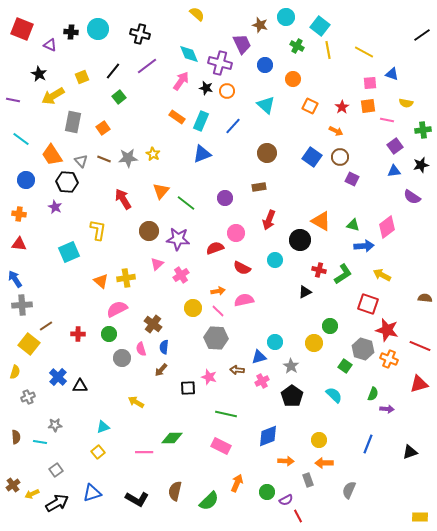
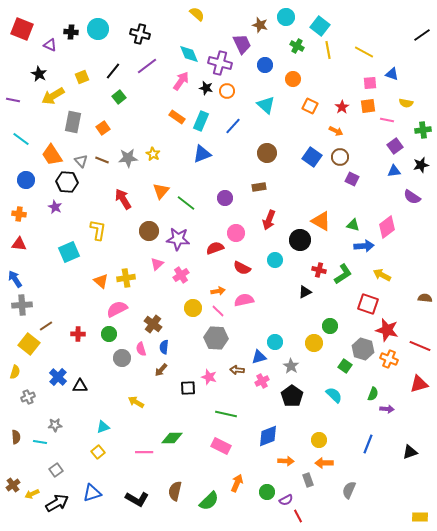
brown line at (104, 159): moved 2 px left, 1 px down
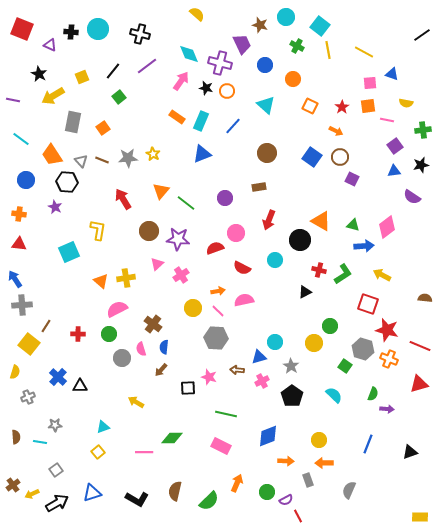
brown line at (46, 326): rotated 24 degrees counterclockwise
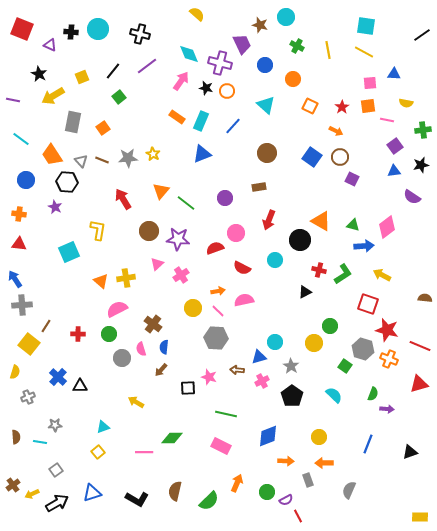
cyan square at (320, 26): moved 46 px right; rotated 30 degrees counterclockwise
blue triangle at (392, 74): moved 2 px right; rotated 16 degrees counterclockwise
yellow circle at (319, 440): moved 3 px up
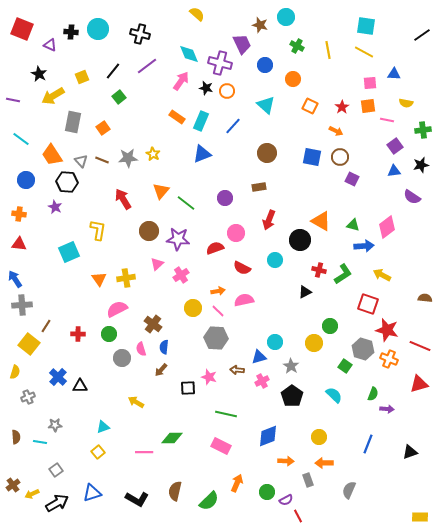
blue square at (312, 157): rotated 24 degrees counterclockwise
orange triangle at (101, 281): moved 2 px left, 2 px up; rotated 14 degrees clockwise
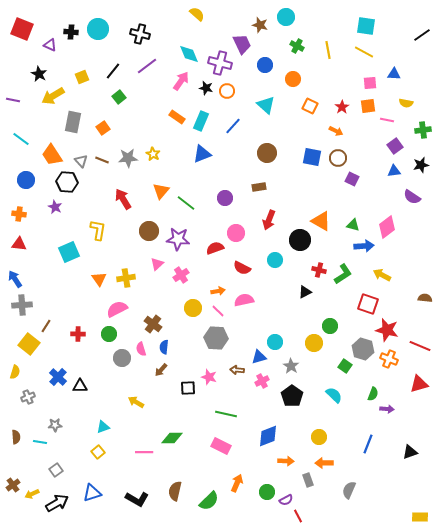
brown circle at (340, 157): moved 2 px left, 1 px down
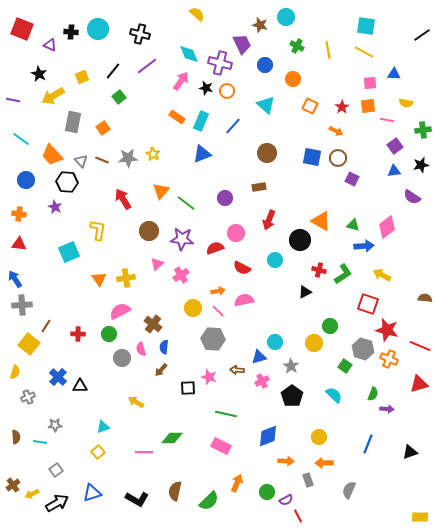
orange trapezoid at (52, 155): rotated 10 degrees counterclockwise
purple star at (178, 239): moved 4 px right
pink semicircle at (117, 309): moved 3 px right, 2 px down
gray hexagon at (216, 338): moved 3 px left, 1 px down
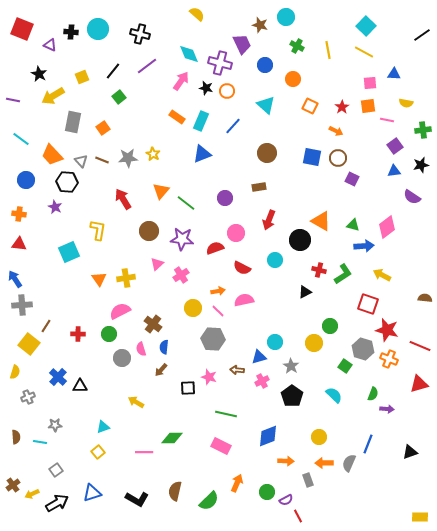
cyan square at (366, 26): rotated 36 degrees clockwise
gray semicircle at (349, 490): moved 27 px up
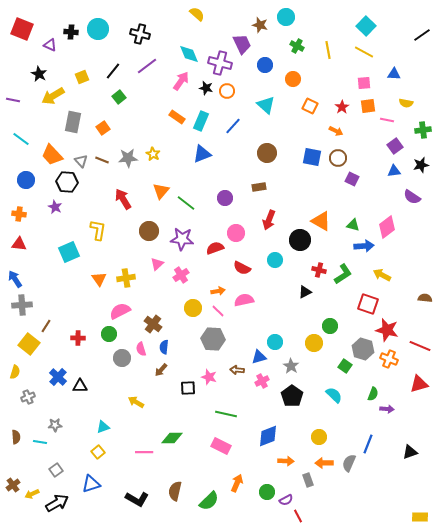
pink square at (370, 83): moved 6 px left
red cross at (78, 334): moved 4 px down
blue triangle at (92, 493): moved 1 px left, 9 px up
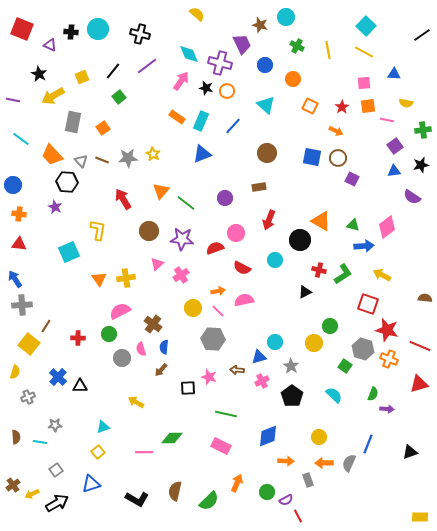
blue circle at (26, 180): moved 13 px left, 5 px down
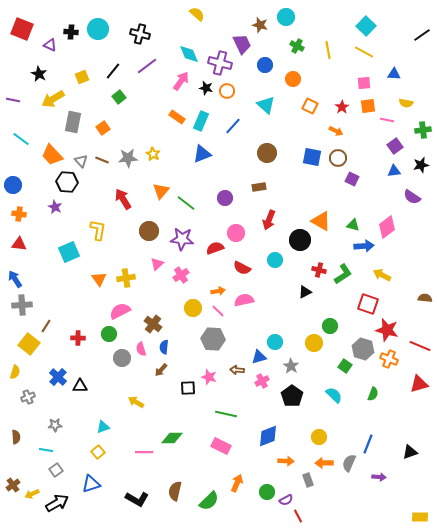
yellow arrow at (53, 96): moved 3 px down
purple arrow at (387, 409): moved 8 px left, 68 px down
cyan line at (40, 442): moved 6 px right, 8 px down
